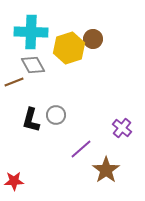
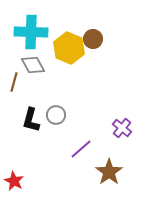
yellow hexagon: rotated 20 degrees counterclockwise
brown line: rotated 54 degrees counterclockwise
brown star: moved 3 px right, 2 px down
red star: rotated 30 degrees clockwise
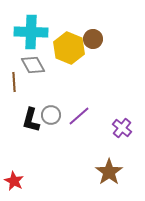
brown line: rotated 18 degrees counterclockwise
gray circle: moved 5 px left
purple line: moved 2 px left, 33 px up
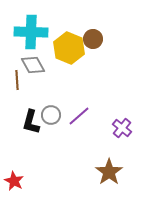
brown line: moved 3 px right, 2 px up
black L-shape: moved 2 px down
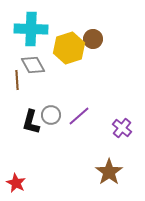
cyan cross: moved 3 px up
yellow hexagon: rotated 20 degrees clockwise
red star: moved 2 px right, 2 px down
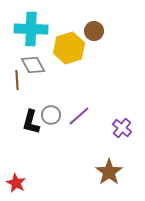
brown circle: moved 1 px right, 8 px up
